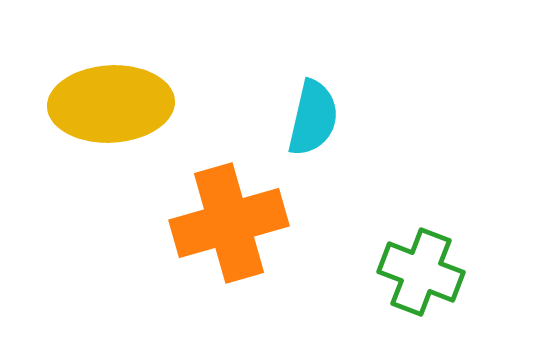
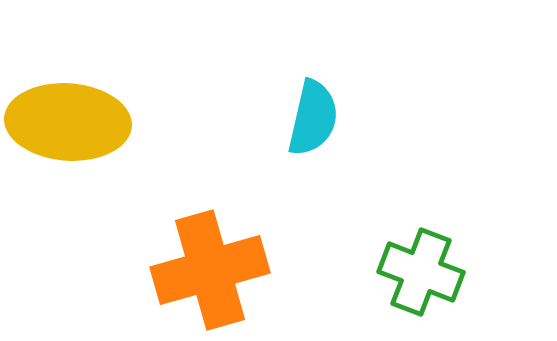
yellow ellipse: moved 43 px left, 18 px down; rotated 7 degrees clockwise
orange cross: moved 19 px left, 47 px down
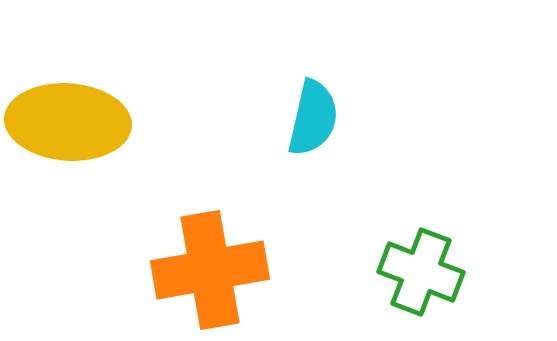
orange cross: rotated 6 degrees clockwise
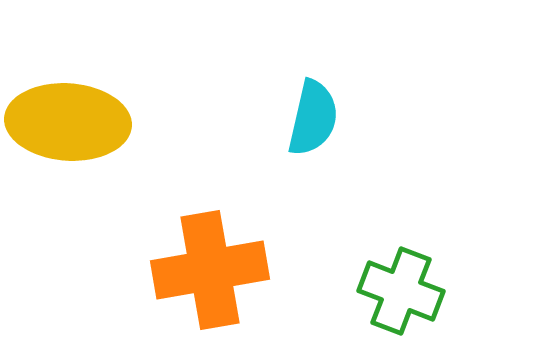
green cross: moved 20 px left, 19 px down
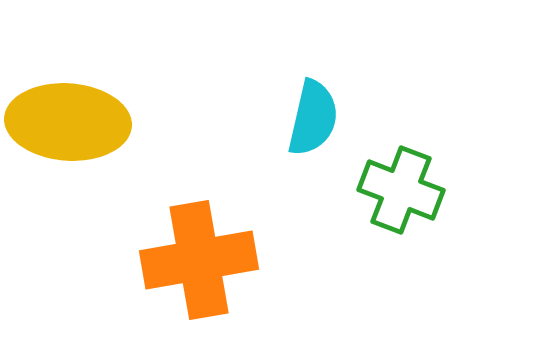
orange cross: moved 11 px left, 10 px up
green cross: moved 101 px up
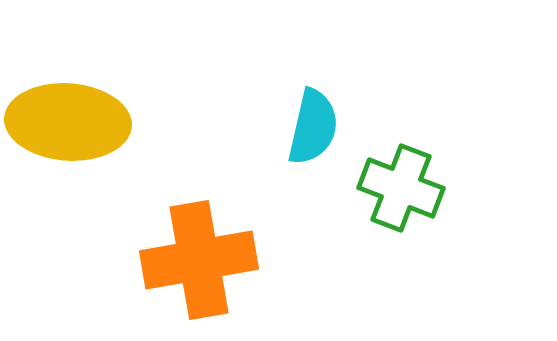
cyan semicircle: moved 9 px down
green cross: moved 2 px up
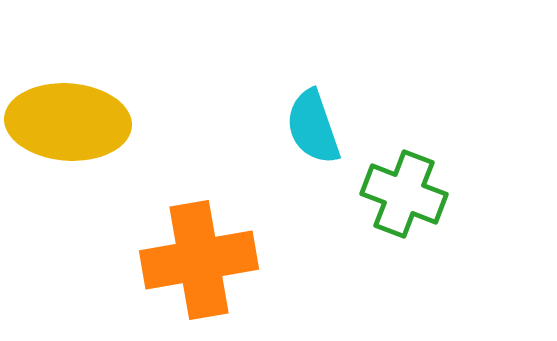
cyan semicircle: rotated 148 degrees clockwise
green cross: moved 3 px right, 6 px down
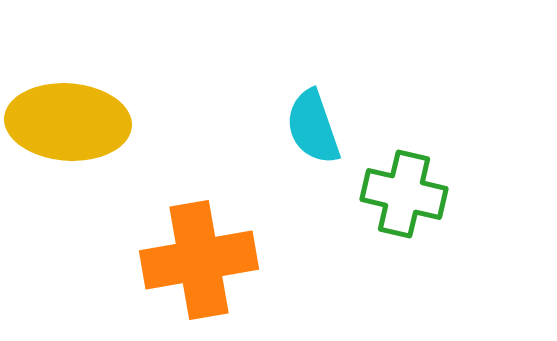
green cross: rotated 8 degrees counterclockwise
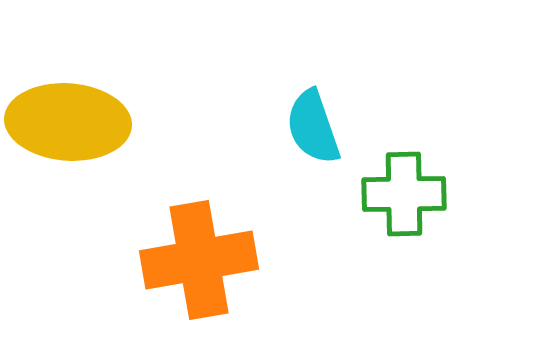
green cross: rotated 14 degrees counterclockwise
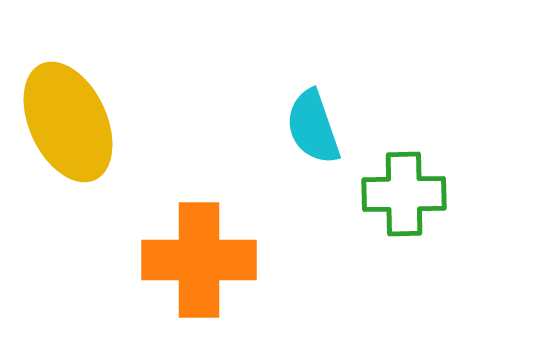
yellow ellipse: rotated 61 degrees clockwise
orange cross: rotated 10 degrees clockwise
